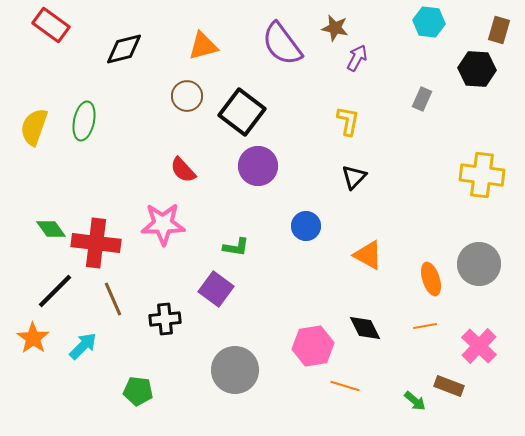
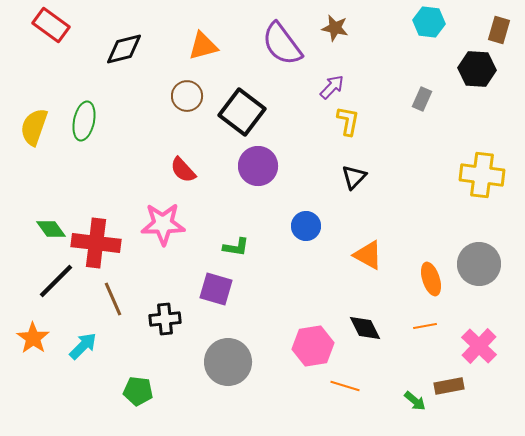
purple arrow at (357, 58): moved 25 px left, 29 px down; rotated 16 degrees clockwise
purple square at (216, 289): rotated 20 degrees counterclockwise
black line at (55, 291): moved 1 px right, 10 px up
gray circle at (235, 370): moved 7 px left, 8 px up
brown rectangle at (449, 386): rotated 32 degrees counterclockwise
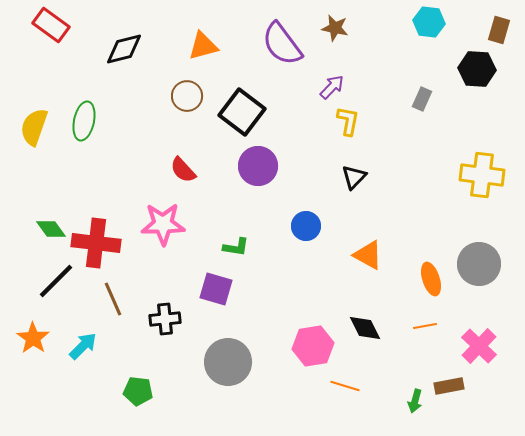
green arrow at (415, 401): rotated 65 degrees clockwise
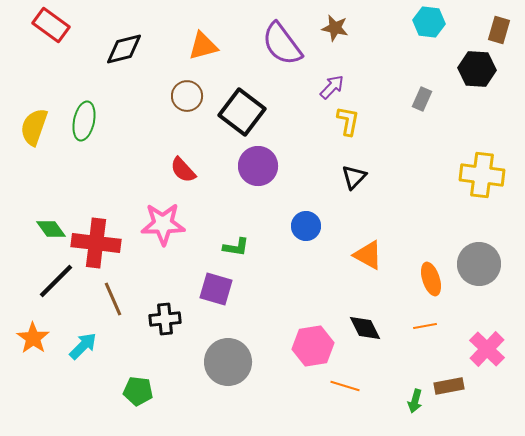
pink cross at (479, 346): moved 8 px right, 3 px down
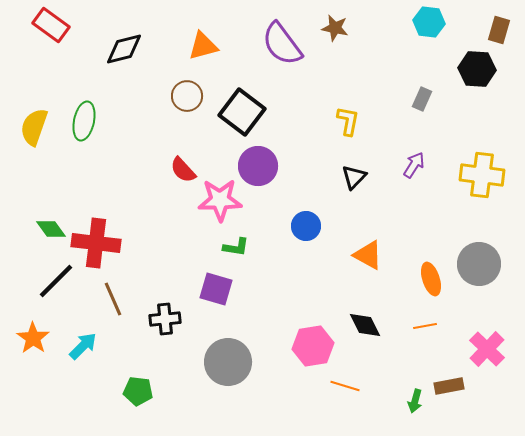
purple arrow at (332, 87): moved 82 px right, 78 px down; rotated 12 degrees counterclockwise
pink star at (163, 224): moved 57 px right, 24 px up
black diamond at (365, 328): moved 3 px up
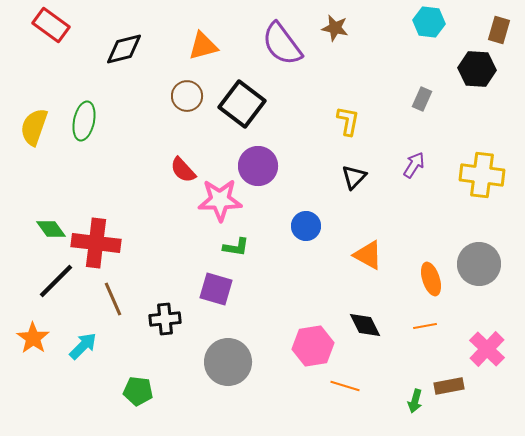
black square at (242, 112): moved 8 px up
